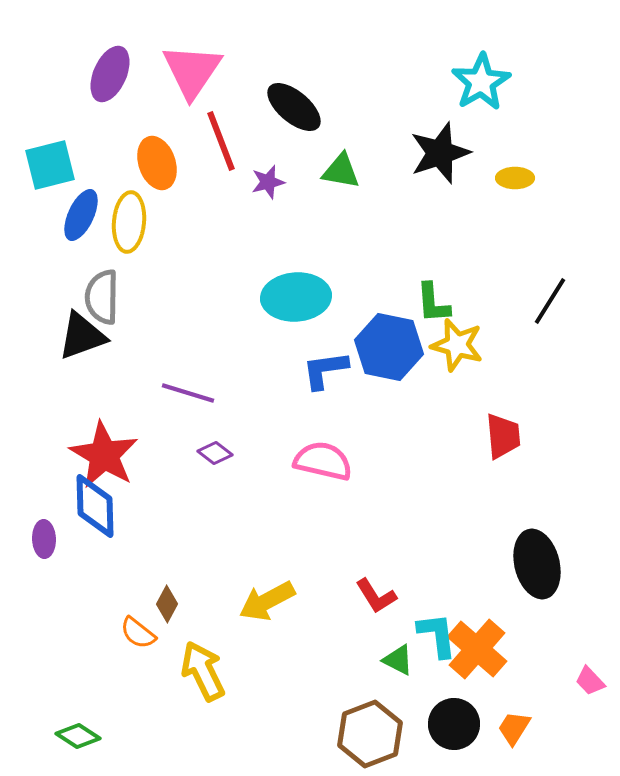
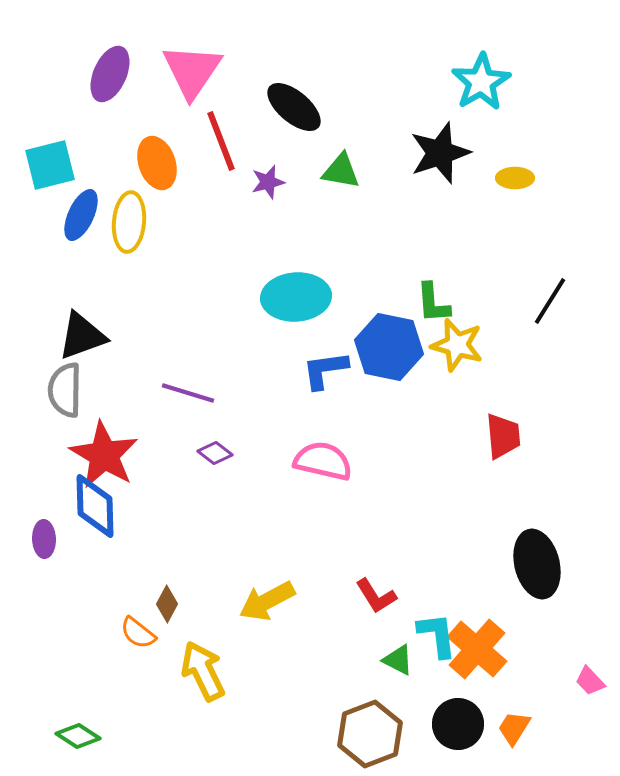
gray semicircle at (102, 297): moved 37 px left, 93 px down
black circle at (454, 724): moved 4 px right
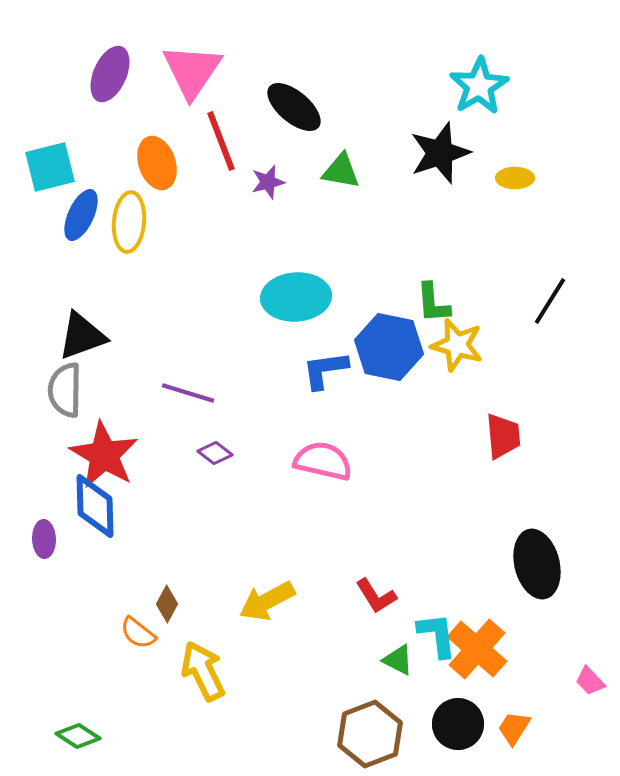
cyan star at (481, 82): moved 2 px left, 4 px down
cyan square at (50, 165): moved 2 px down
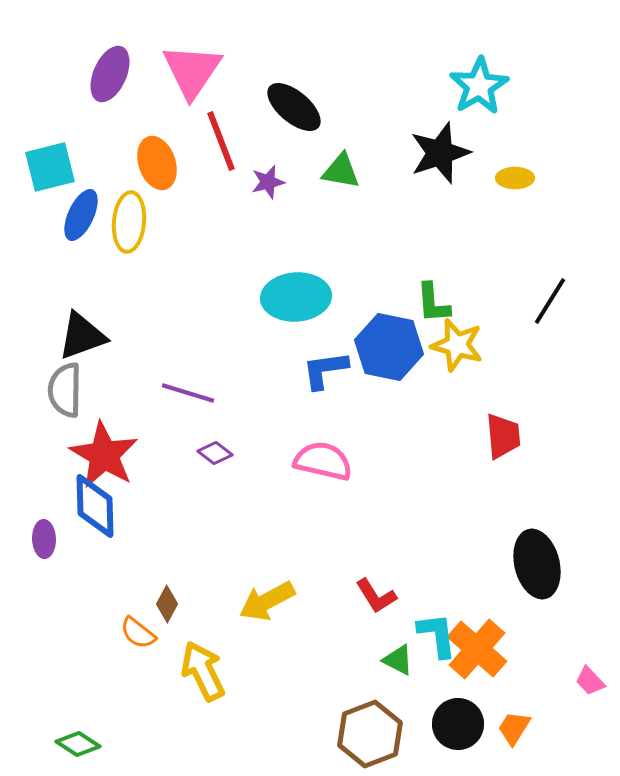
green diamond at (78, 736): moved 8 px down
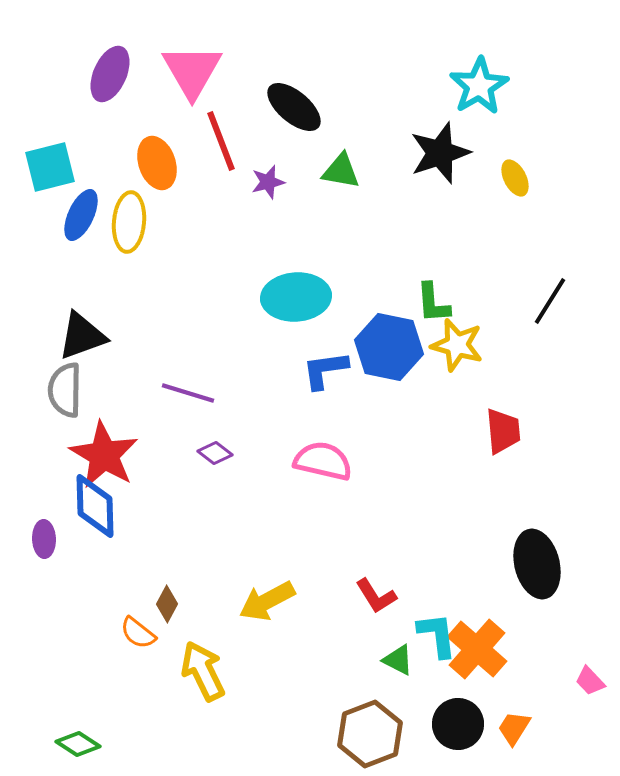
pink triangle at (192, 71): rotated 4 degrees counterclockwise
yellow ellipse at (515, 178): rotated 63 degrees clockwise
red trapezoid at (503, 436): moved 5 px up
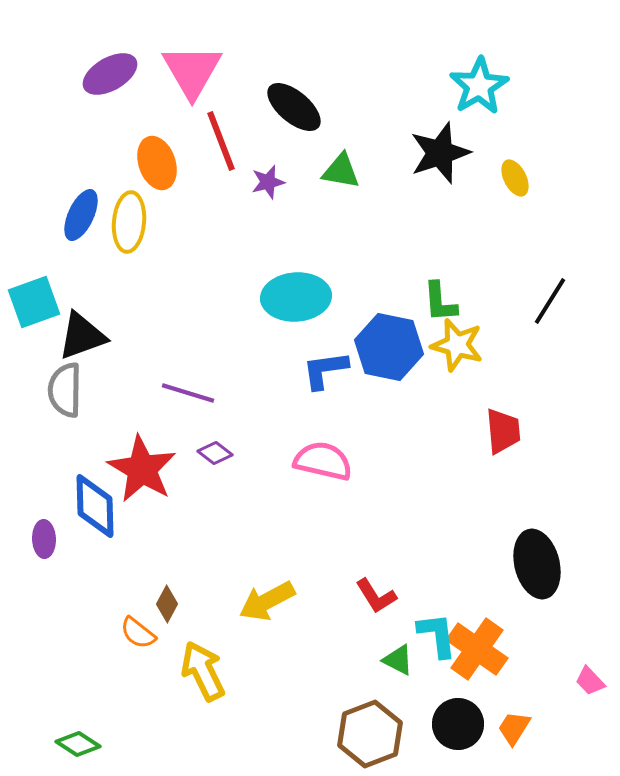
purple ellipse at (110, 74): rotated 36 degrees clockwise
cyan square at (50, 167): moved 16 px left, 135 px down; rotated 6 degrees counterclockwise
green L-shape at (433, 303): moved 7 px right, 1 px up
red star at (104, 455): moved 38 px right, 14 px down
orange cross at (477, 649): rotated 6 degrees counterclockwise
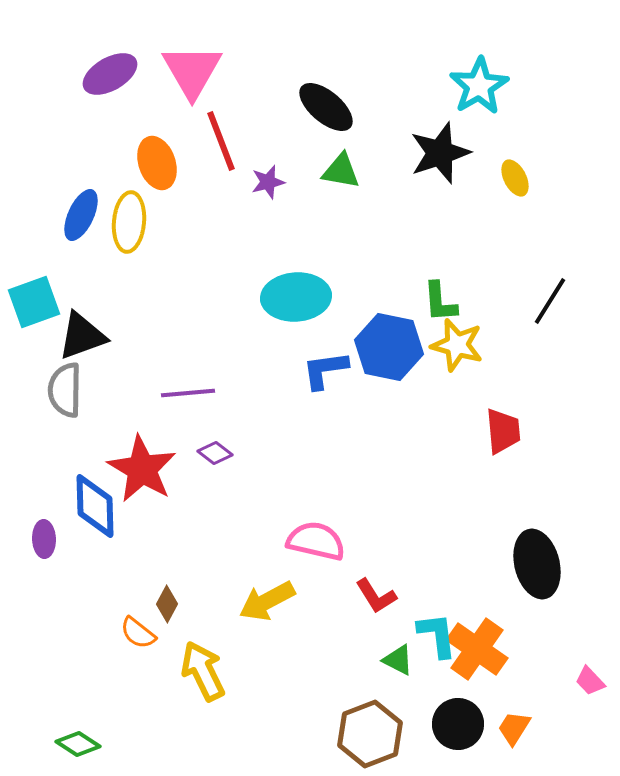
black ellipse at (294, 107): moved 32 px right
purple line at (188, 393): rotated 22 degrees counterclockwise
pink semicircle at (323, 461): moved 7 px left, 80 px down
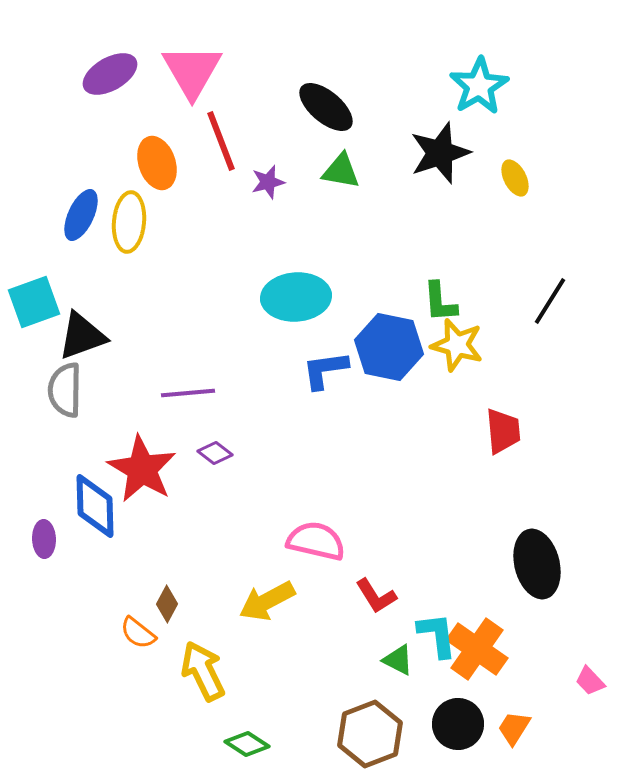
green diamond at (78, 744): moved 169 px right
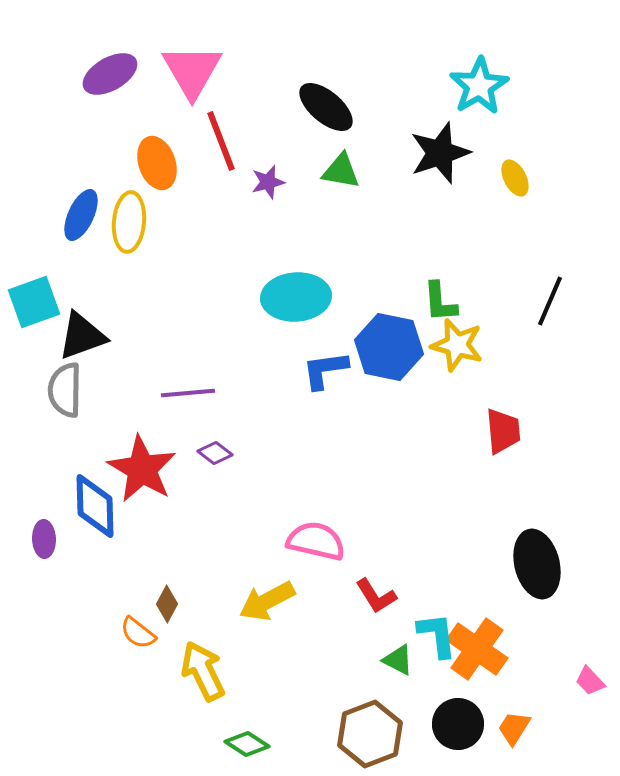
black line at (550, 301): rotated 9 degrees counterclockwise
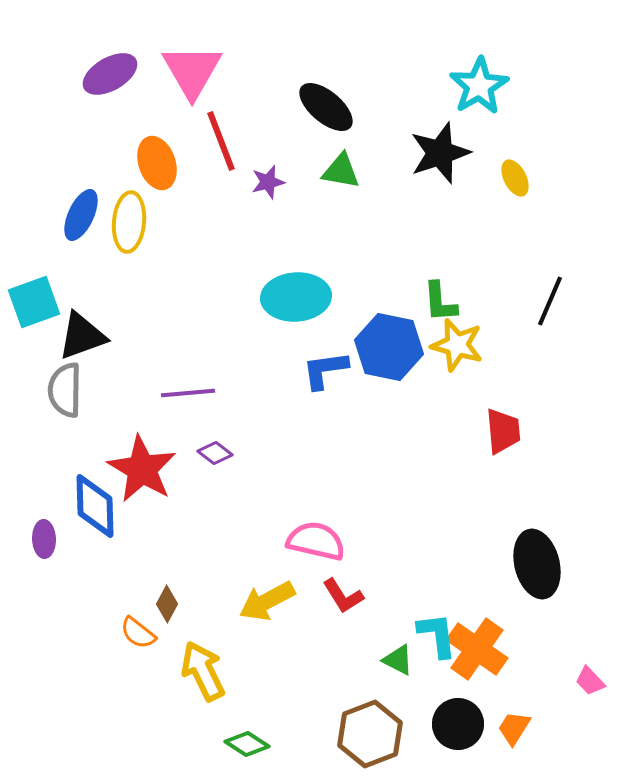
red L-shape at (376, 596): moved 33 px left
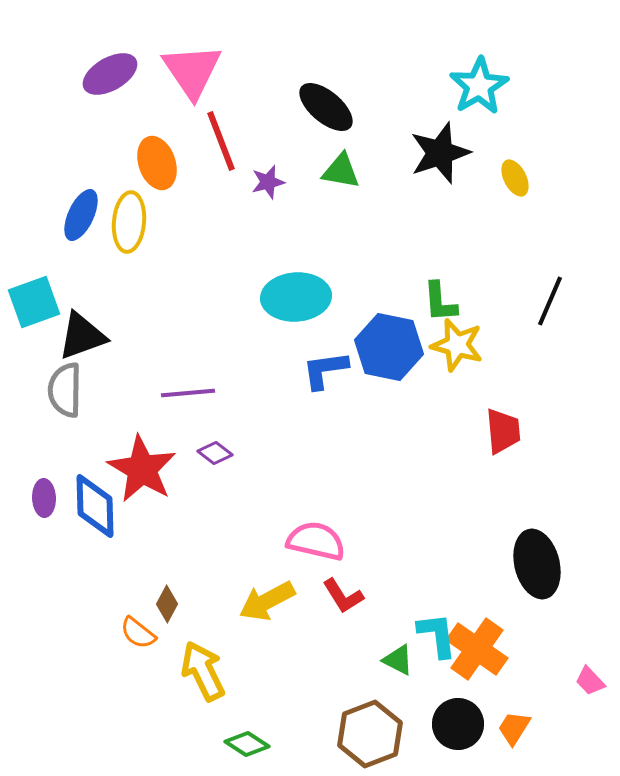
pink triangle at (192, 71): rotated 4 degrees counterclockwise
purple ellipse at (44, 539): moved 41 px up
